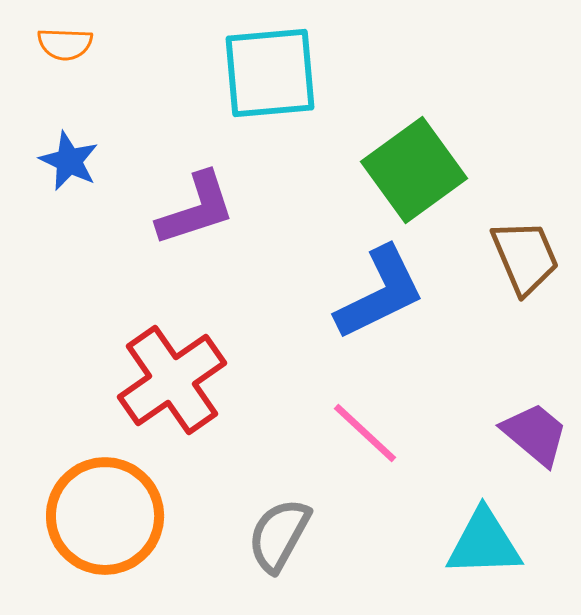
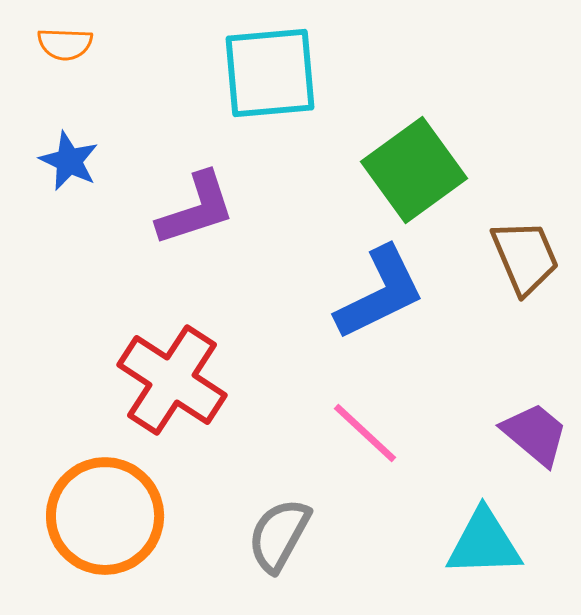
red cross: rotated 22 degrees counterclockwise
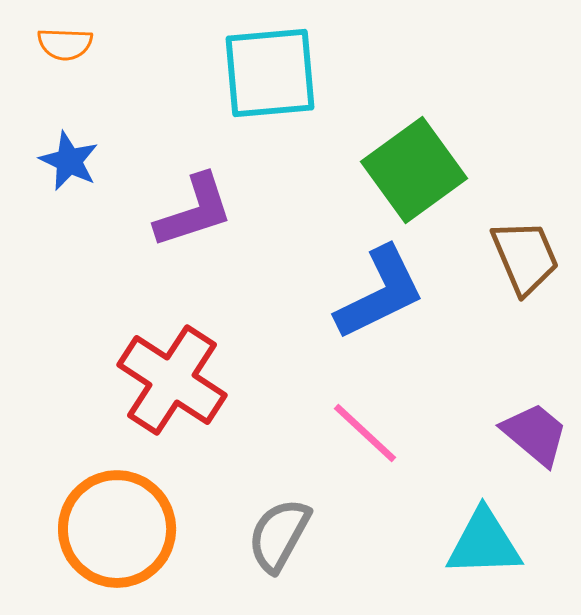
purple L-shape: moved 2 px left, 2 px down
orange circle: moved 12 px right, 13 px down
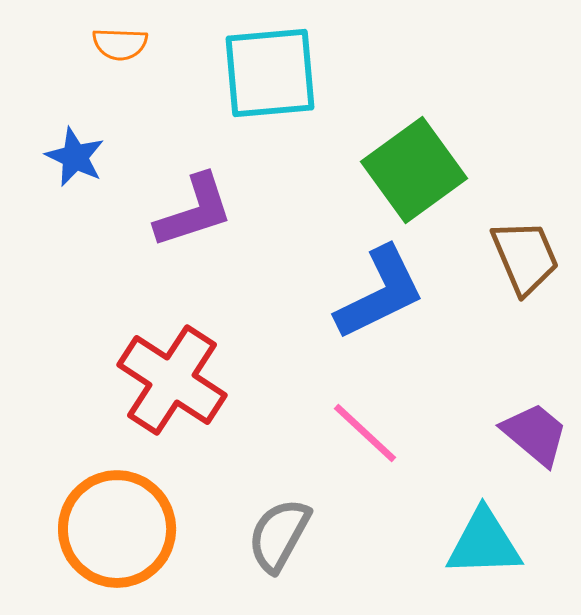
orange semicircle: moved 55 px right
blue star: moved 6 px right, 4 px up
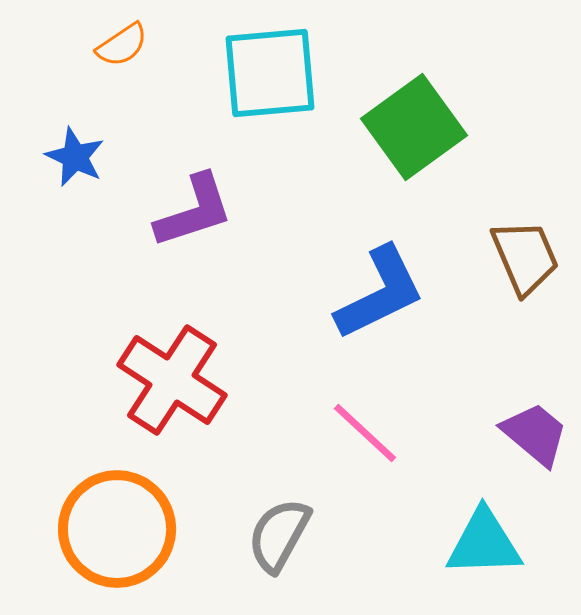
orange semicircle: moved 2 px right, 1 px down; rotated 36 degrees counterclockwise
green square: moved 43 px up
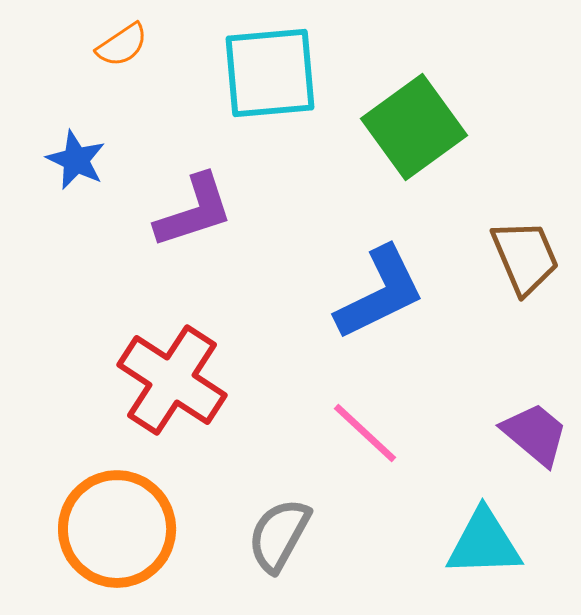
blue star: moved 1 px right, 3 px down
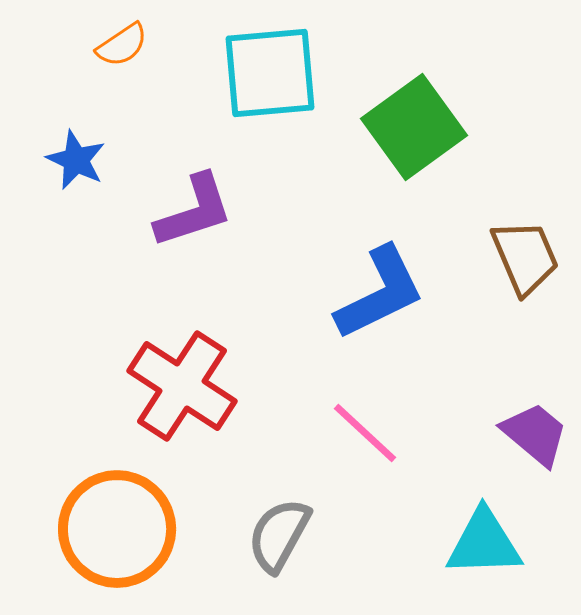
red cross: moved 10 px right, 6 px down
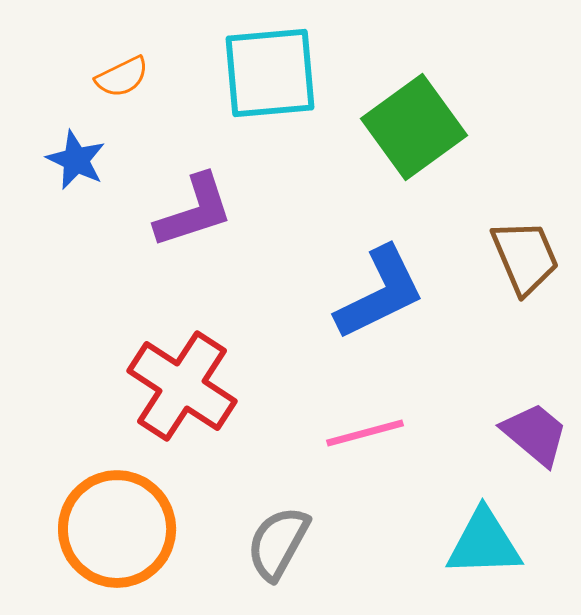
orange semicircle: moved 32 px down; rotated 8 degrees clockwise
pink line: rotated 58 degrees counterclockwise
gray semicircle: moved 1 px left, 8 px down
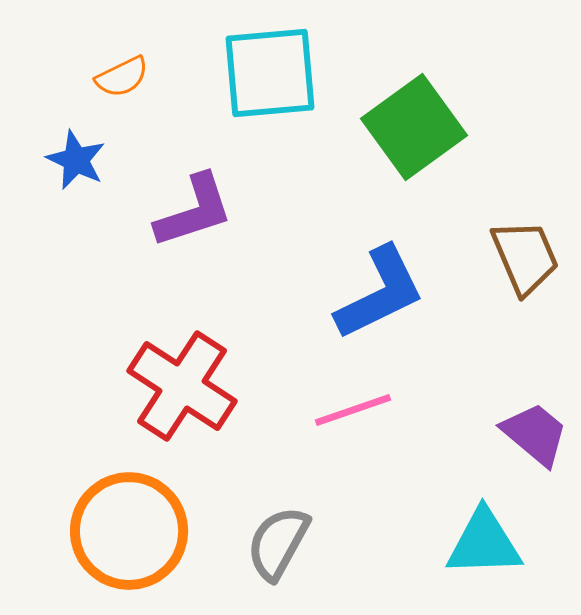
pink line: moved 12 px left, 23 px up; rotated 4 degrees counterclockwise
orange circle: moved 12 px right, 2 px down
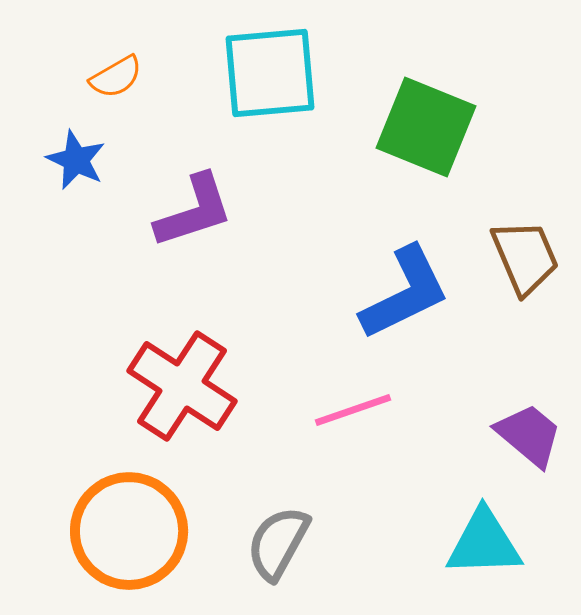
orange semicircle: moved 6 px left; rotated 4 degrees counterclockwise
green square: moved 12 px right; rotated 32 degrees counterclockwise
blue L-shape: moved 25 px right
purple trapezoid: moved 6 px left, 1 px down
